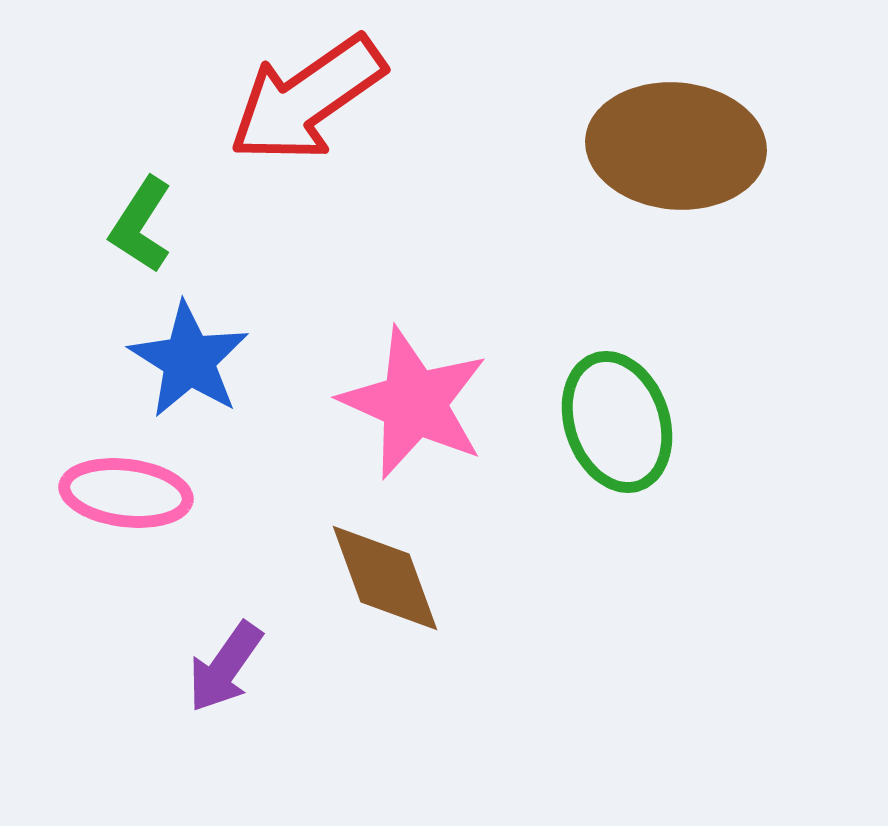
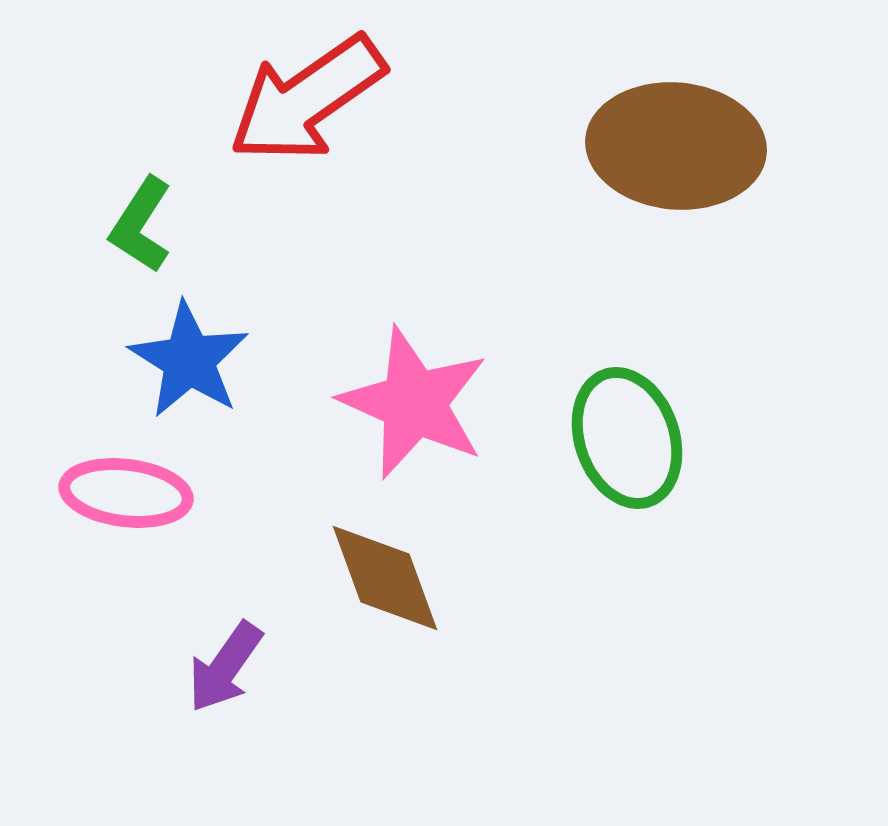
green ellipse: moved 10 px right, 16 px down
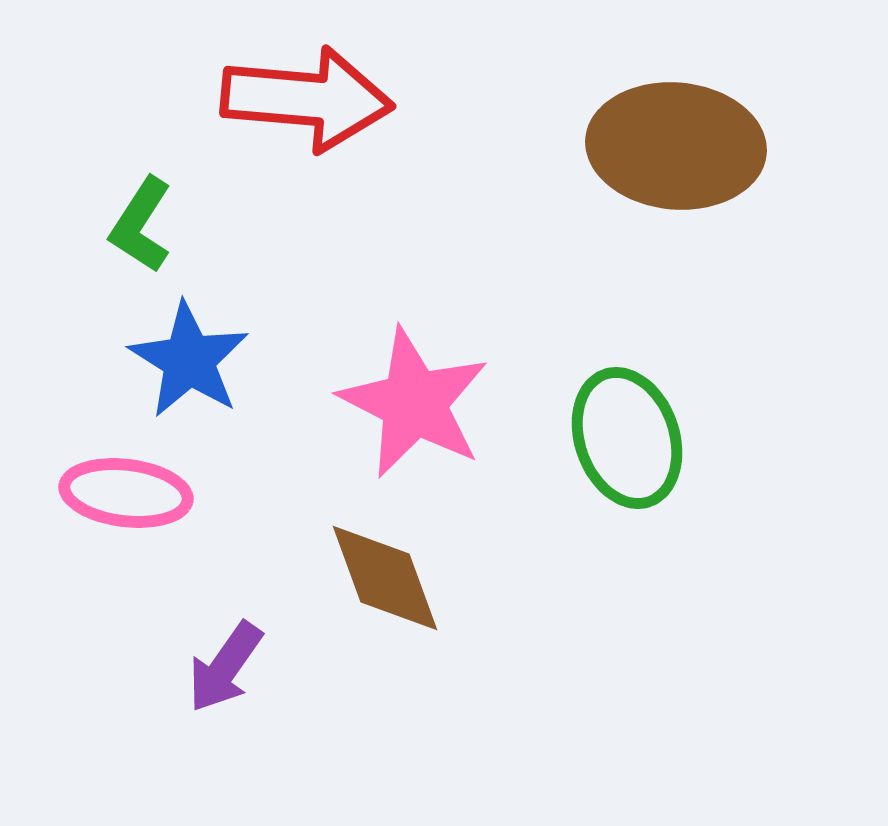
red arrow: rotated 140 degrees counterclockwise
pink star: rotated 3 degrees clockwise
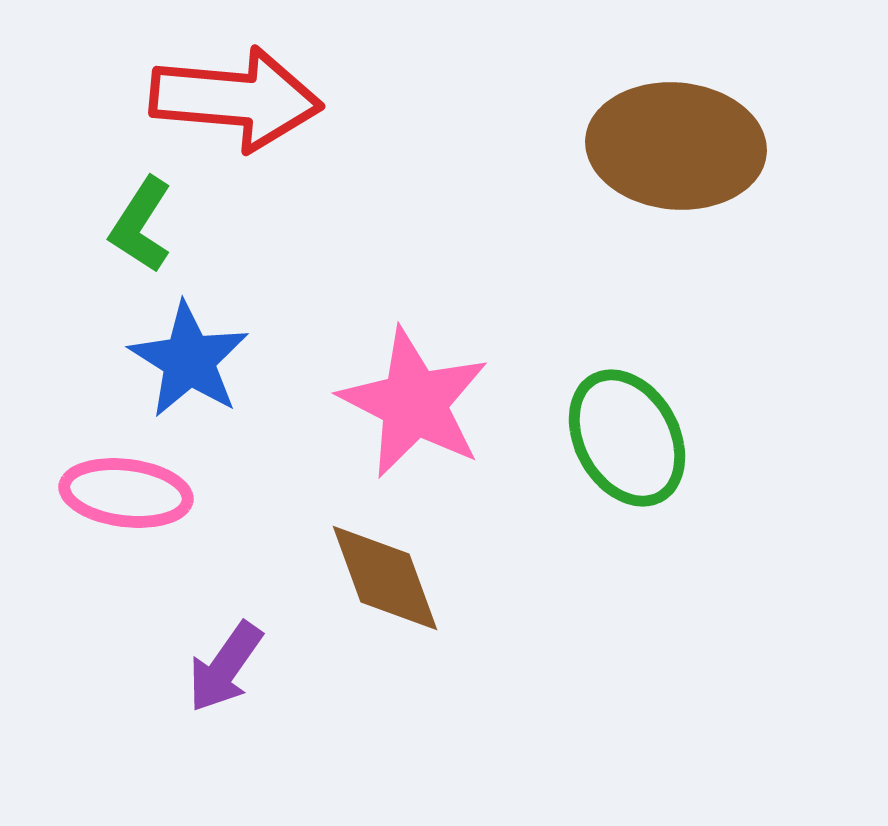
red arrow: moved 71 px left
green ellipse: rotated 10 degrees counterclockwise
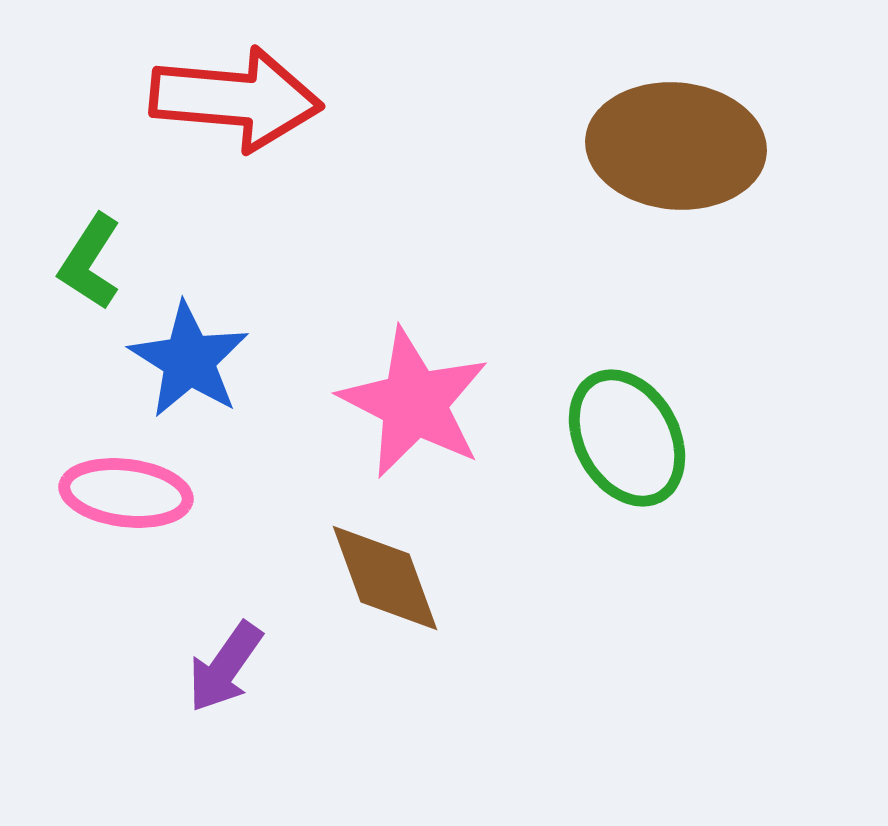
green L-shape: moved 51 px left, 37 px down
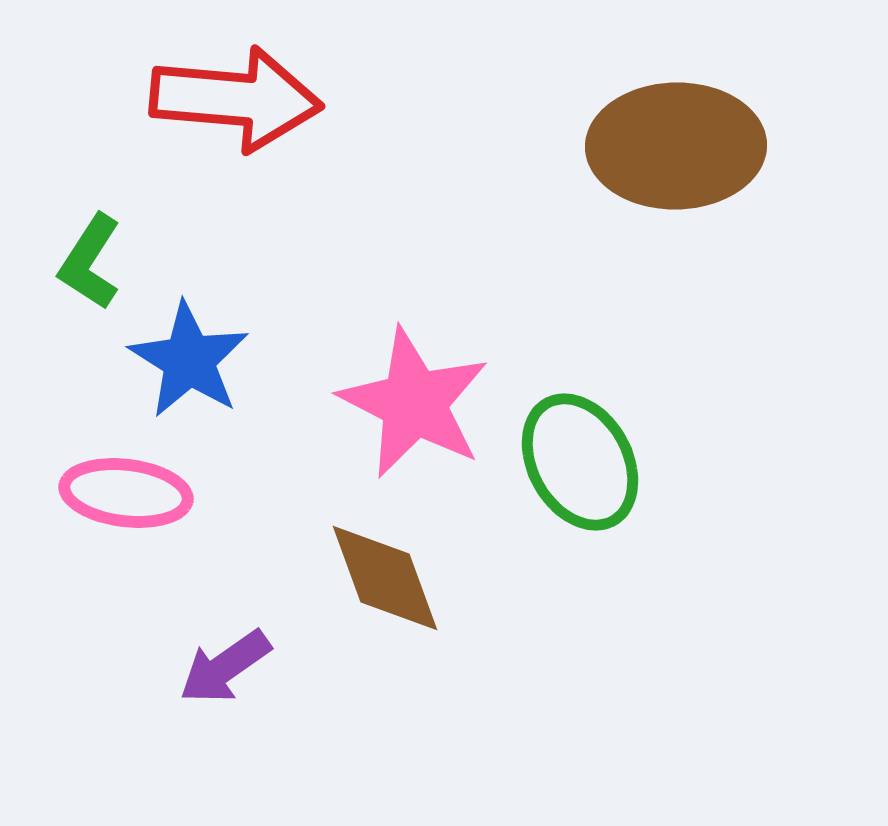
brown ellipse: rotated 6 degrees counterclockwise
green ellipse: moved 47 px left, 24 px down
purple arrow: rotated 20 degrees clockwise
